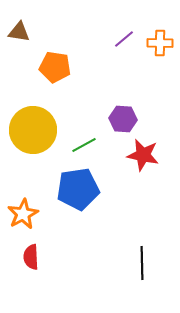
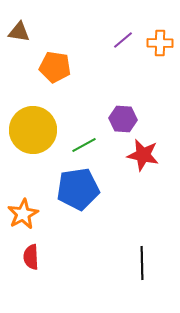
purple line: moved 1 px left, 1 px down
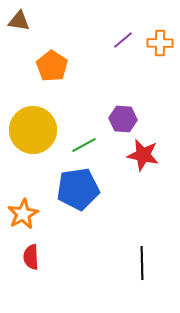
brown triangle: moved 11 px up
orange pentagon: moved 3 px left, 1 px up; rotated 24 degrees clockwise
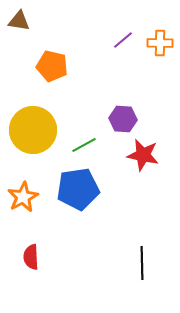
orange pentagon: rotated 20 degrees counterclockwise
orange star: moved 17 px up
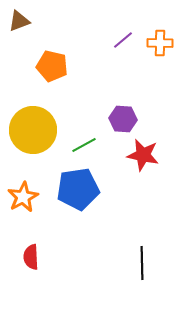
brown triangle: rotated 30 degrees counterclockwise
